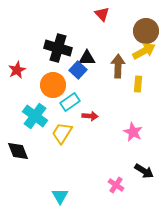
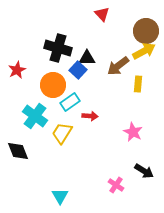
brown arrow: rotated 130 degrees counterclockwise
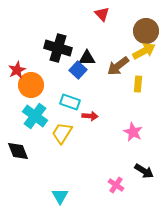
orange circle: moved 22 px left
cyan rectangle: rotated 54 degrees clockwise
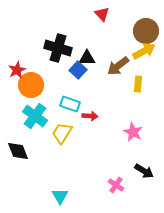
cyan rectangle: moved 2 px down
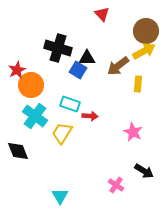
blue square: rotated 12 degrees counterclockwise
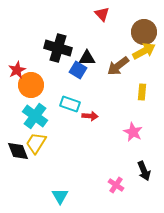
brown circle: moved 2 px left, 1 px down
yellow rectangle: moved 4 px right, 8 px down
yellow trapezoid: moved 26 px left, 10 px down
black arrow: rotated 36 degrees clockwise
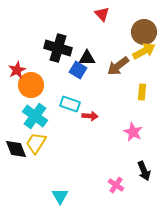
black diamond: moved 2 px left, 2 px up
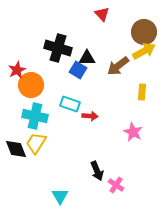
cyan cross: rotated 25 degrees counterclockwise
black arrow: moved 47 px left
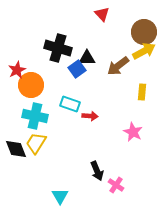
blue square: moved 1 px left, 1 px up; rotated 24 degrees clockwise
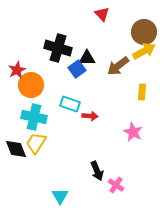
cyan cross: moved 1 px left, 1 px down
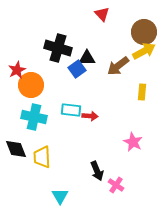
cyan rectangle: moved 1 px right, 6 px down; rotated 12 degrees counterclockwise
pink star: moved 10 px down
yellow trapezoid: moved 6 px right, 14 px down; rotated 35 degrees counterclockwise
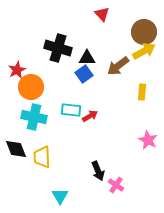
blue square: moved 7 px right, 5 px down
orange circle: moved 2 px down
red arrow: rotated 35 degrees counterclockwise
pink star: moved 15 px right, 2 px up
black arrow: moved 1 px right
